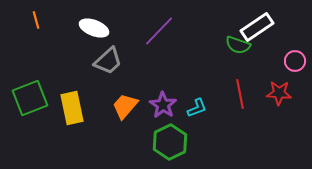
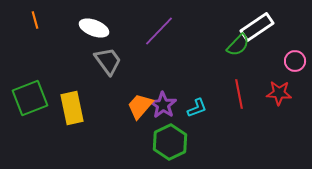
orange line: moved 1 px left
green semicircle: rotated 65 degrees counterclockwise
gray trapezoid: rotated 84 degrees counterclockwise
red line: moved 1 px left
orange trapezoid: moved 15 px right
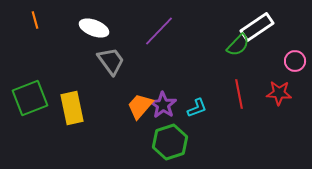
gray trapezoid: moved 3 px right
green hexagon: rotated 8 degrees clockwise
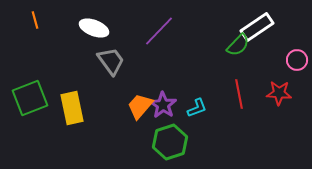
pink circle: moved 2 px right, 1 px up
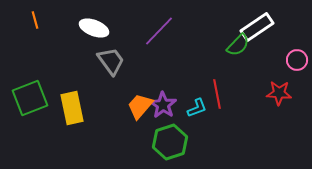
red line: moved 22 px left
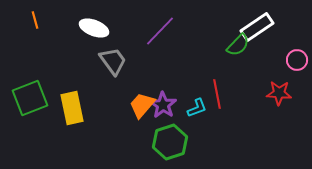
purple line: moved 1 px right
gray trapezoid: moved 2 px right
orange trapezoid: moved 2 px right, 1 px up
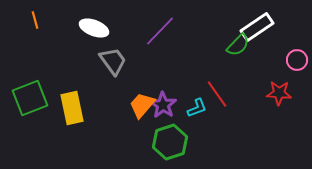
red line: rotated 24 degrees counterclockwise
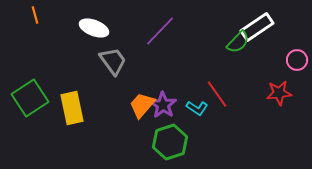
orange line: moved 5 px up
green semicircle: moved 3 px up
red star: rotated 10 degrees counterclockwise
green square: rotated 12 degrees counterclockwise
cyan L-shape: rotated 55 degrees clockwise
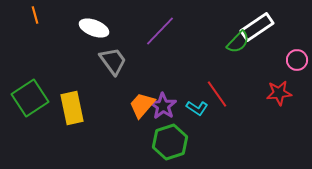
purple star: moved 1 px down
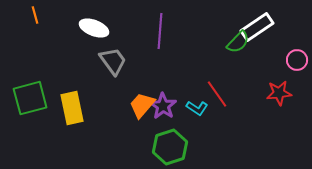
purple line: rotated 40 degrees counterclockwise
green square: rotated 18 degrees clockwise
green hexagon: moved 5 px down
